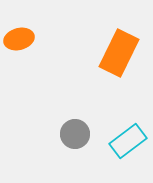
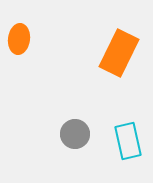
orange ellipse: rotated 68 degrees counterclockwise
cyan rectangle: rotated 66 degrees counterclockwise
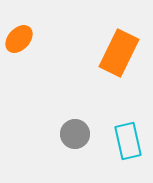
orange ellipse: rotated 36 degrees clockwise
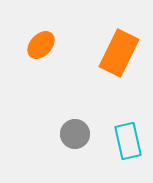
orange ellipse: moved 22 px right, 6 px down
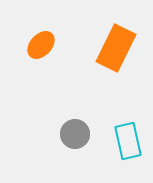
orange rectangle: moved 3 px left, 5 px up
